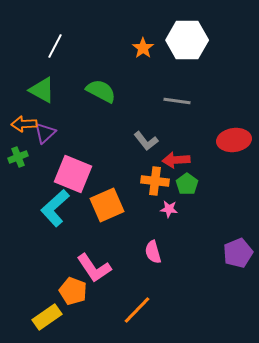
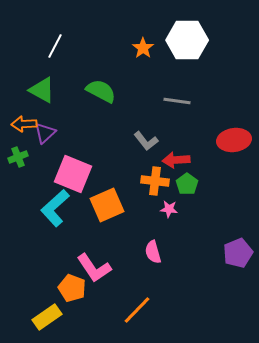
orange pentagon: moved 1 px left, 3 px up
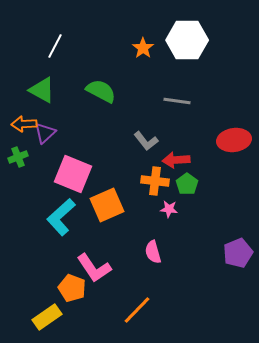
cyan L-shape: moved 6 px right, 9 px down
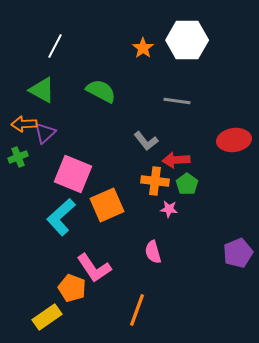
orange line: rotated 24 degrees counterclockwise
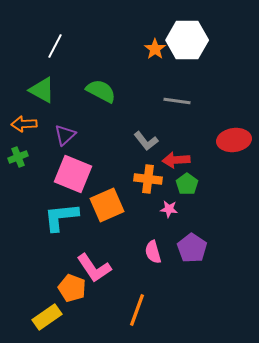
orange star: moved 12 px right, 1 px down
purple triangle: moved 20 px right, 2 px down
orange cross: moved 7 px left, 2 px up
cyan L-shape: rotated 36 degrees clockwise
purple pentagon: moved 46 px left, 5 px up; rotated 16 degrees counterclockwise
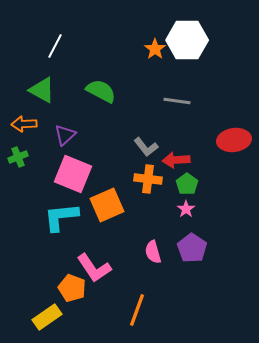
gray L-shape: moved 6 px down
pink star: moved 17 px right; rotated 30 degrees clockwise
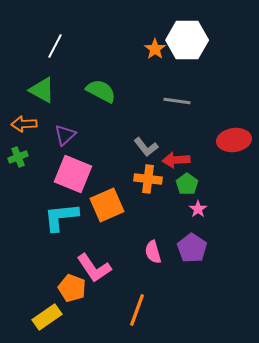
pink star: moved 12 px right
